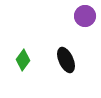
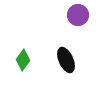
purple circle: moved 7 px left, 1 px up
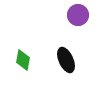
green diamond: rotated 25 degrees counterclockwise
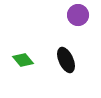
green diamond: rotated 50 degrees counterclockwise
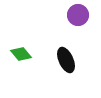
green diamond: moved 2 px left, 6 px up
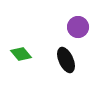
purple circle: moved 12 px down
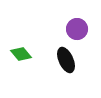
purple circle: moved 1 px left, 2 px down
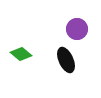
green diamond: rotated 10 degrees counterclockwise
